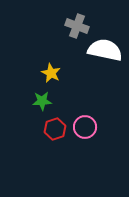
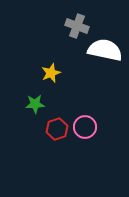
yellow star: rotated 24 degrees clockwise
green star: moved 7 px left, 3 px down
red hexagon: moved 2 px right
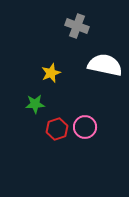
white semicircle: moved 15 px down
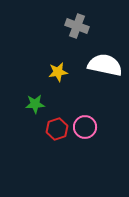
yellow star: moved 7 px right, 1 px up; rotated 12 degrees clockwise
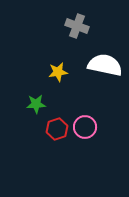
green star: moved 1 px right
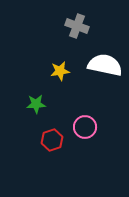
yellow star: moved 2 px right, 1 px up
red hexagon: moved 5 px left, 11 px down
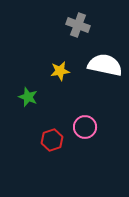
gray cross: moved 1 px right, 1 px up
green star: moved 8 px left, 7 px up; rotated 24 degrees clockwise
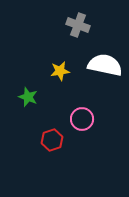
pink circle: moved 3 px left, 8 px up
